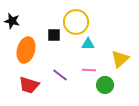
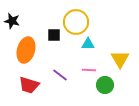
yellow triangle: rotated 18 degrees counterclockwise
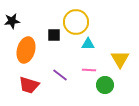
black star: rotated 21 degrees counterclockwise
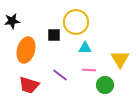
cyan triangle: moved 3 px left, 4 px down
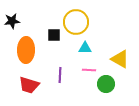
orange ellipse: rotated 15 degrees counterclockwise
yellow triangle: rotated 30 degrees counterclockwise
purple line: rotated 56 degrees clockwise
green circle: moved 1 px right, 1 px up
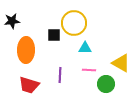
yellow circle: moved 2 px left, 1 px down
yellow triangle: moved 1 px right, 4 px down
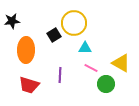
black square: rotated 32 degrees counterclockwise
pink line: moved 2 px right, 2 px up; rotated 24 degrees clockwise
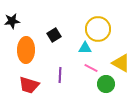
yellow circle: moved 24 px right, 6 px down
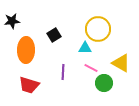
purple line: moved 3 px right, 3 px up
green circle: moved 2 px left, 1 px up
